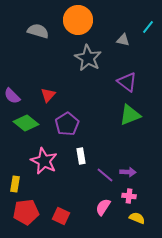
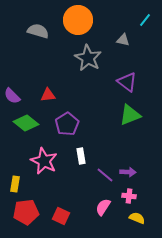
cyan line: moved 3 px left, 7 px up
red triangle: rotated 42 degrees clockwise
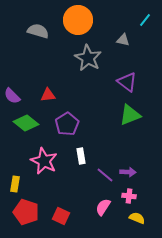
red pentagon: rotated 25 degrees clockwise
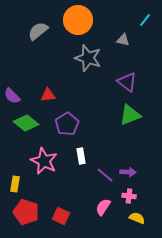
gray semicircle: rotated 55 degrees counterclockwise
gray star: rotated 12 degrees counterclockwise
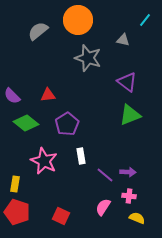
red pentagon: moved 9 px left
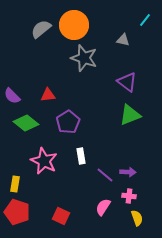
orange circle: moved 4 px left, 5 px down
gray semicircle: moved 3 px right, 2 px up
gray star: moved 4 px left
purple pentagon: moved 1 px right, 2 px up
yellow semicircle: rotated 49 degrees clockwise
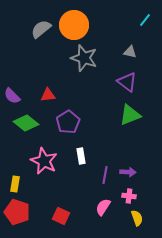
gray triangle: moved 7 px right, 12 px down
purple line: rotated 60 degrees clockwise
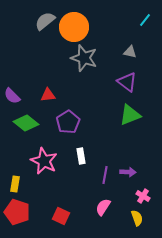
orange circle: moved 2 px down
gray semicircle: moved 4 px right, 8 px up
pink cross: moved 14 px right; rotated 24 degrees clockwise
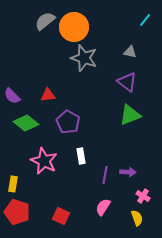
purple pentagon: rotated 10 degrees counterclockwise
yellow rectangle: moved 2 px left
